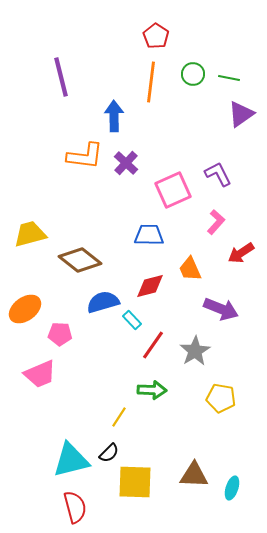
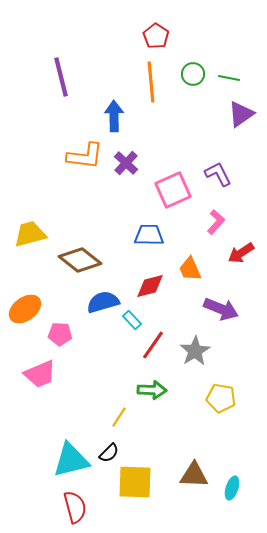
orange line: rotated 12 degrees counterclockwise
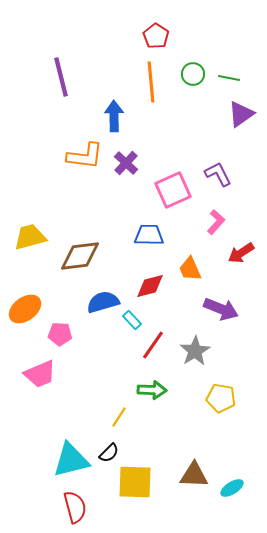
yellow trapezoid: moved 3 px down
brown diamond: moved 4 px up; rotated 45 degrees counterclockwise
cyan ellipse: rotated 40 degrees clockwise
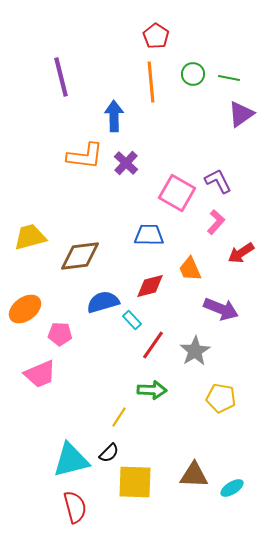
purple L-shape: moved 7 px down
pink square: moved 4 px right, 3 px down; rotated 36 degrees counterclockwise
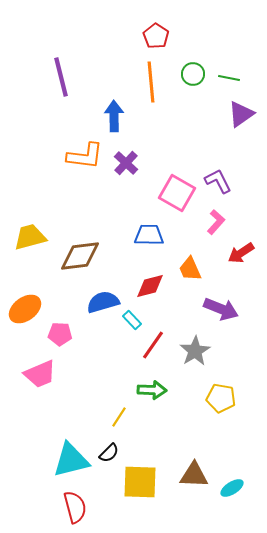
yellow square: moved 5 px right
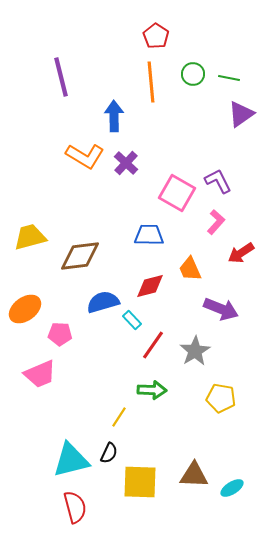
orange L-shape: rotated 24 degrees clockwise
black semicircle: rotated 20 degrees counterclockwise
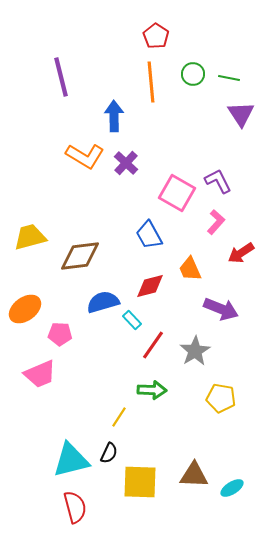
purple triangle: rotated 28 degrees counterclockwise
blue trapezoid: rotated 120 degrees counterclockwise
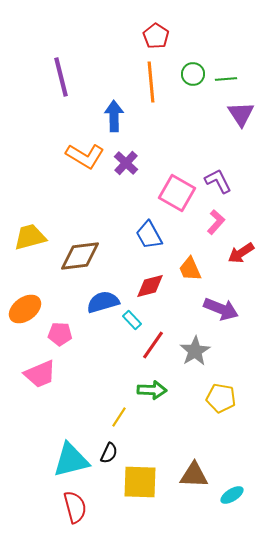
green line: moved 3 px left, 1 px down; rotated 15 degrees counterclockwise
cyan ellipse: moved 7 px down
